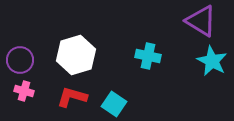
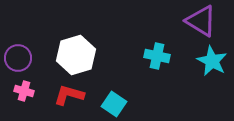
cyan cross: moved 9 px right
purple circle: moved 2 px left, 2 px up
red L-shape: moved 3 px left, 2 px up
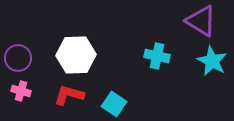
white hexagon: rotated 15 degrees clockwise
pink cross: moved 3 px left
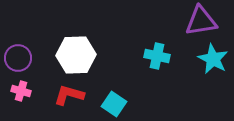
purple triangle: rotated 40 degrees counterclockwise
cyan star: moved 1 px right, 2 px up
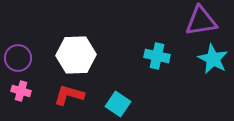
cyan square: moved 4 px right
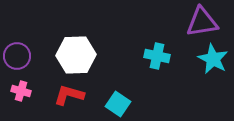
purple triangle: moved 1 px right, 1 px down
purple circle: moved 1 px left, 2 px up
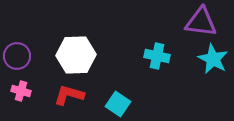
purple triangle: moved 1 px left; rotated 16 degrees clockwise
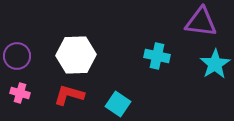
cyan star: moved 2 px right, 5 px down; rotated 12 degrees clockwise
pink cross: moved 1 px left, 2 px down
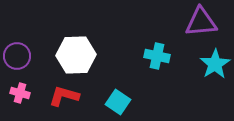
purple triangle: rotated 12 degrees counterclockwise
red L-shape: moved 5 px left, 1 px down
cyan square: moved 2 px up
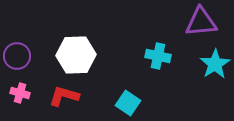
cyan cross: moved 1 px right
cyan square: moved 10 px right, 1 px down
